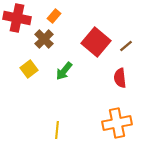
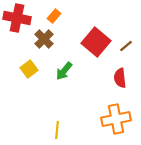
orange cross: moved 1 px left, 4 px up
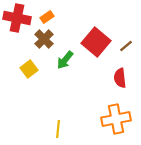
orange rectangle: moved 7 px left, 1 px down; rotated 16 degrees clockwise
green arrow: moved 1 px right, 11 px up
yellow line: moved 1 px right, 1 px up
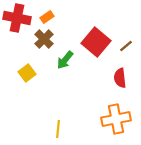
yellow square: moved 2 px left, 4 px down
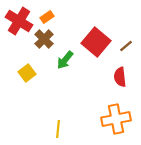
red cross: moved 2 px right, 3 px down; rotated 20 degrees clockwise
red semicircle: moved 1 px up
